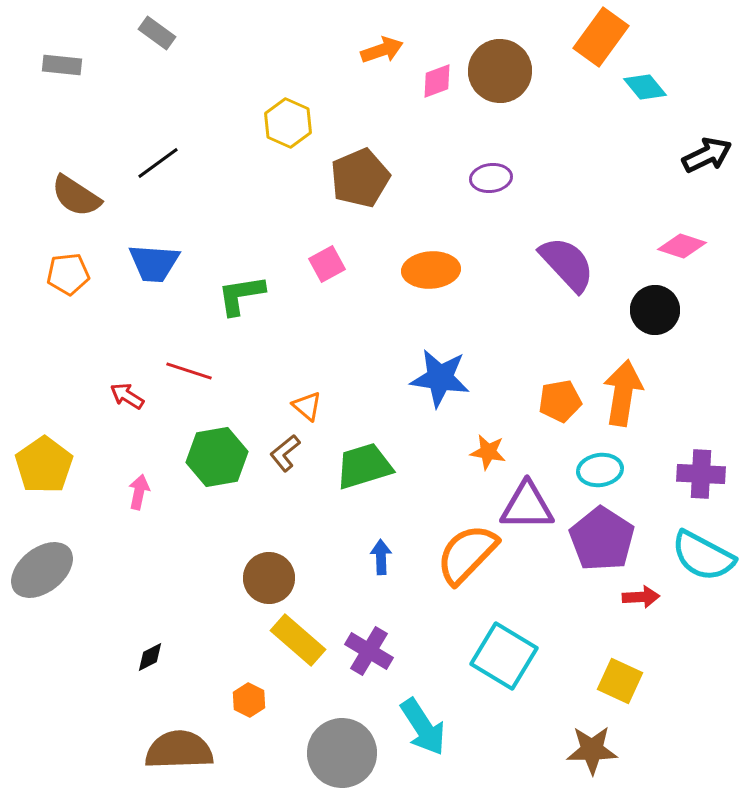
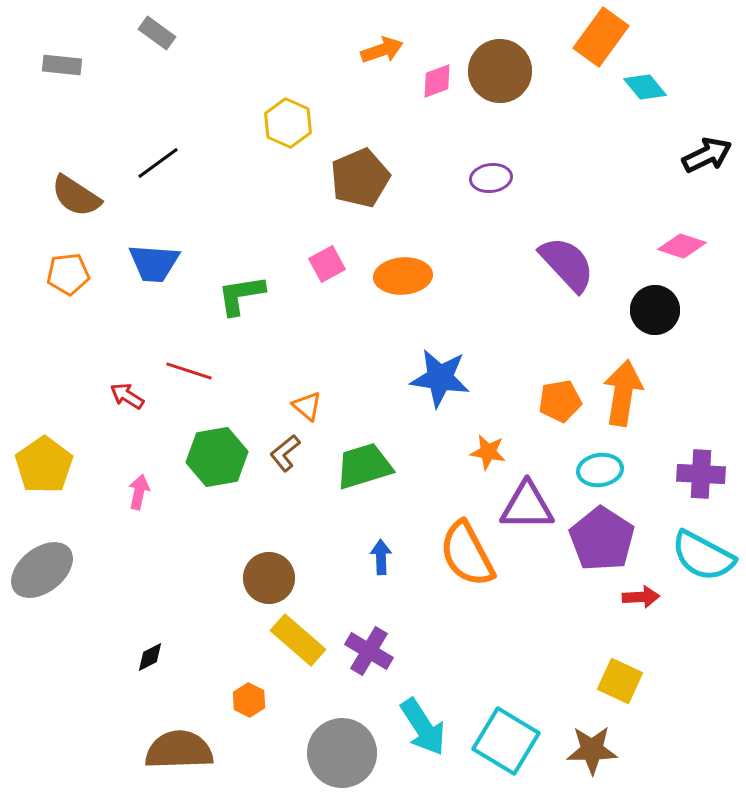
orange ellipse at (431, 270): moved 28 px left, 6 px down
orange semicircle at (467, 554): rotated 72 degrees counterclockwise
cyan square at (504, 656): moved 2 px right, 85 px down
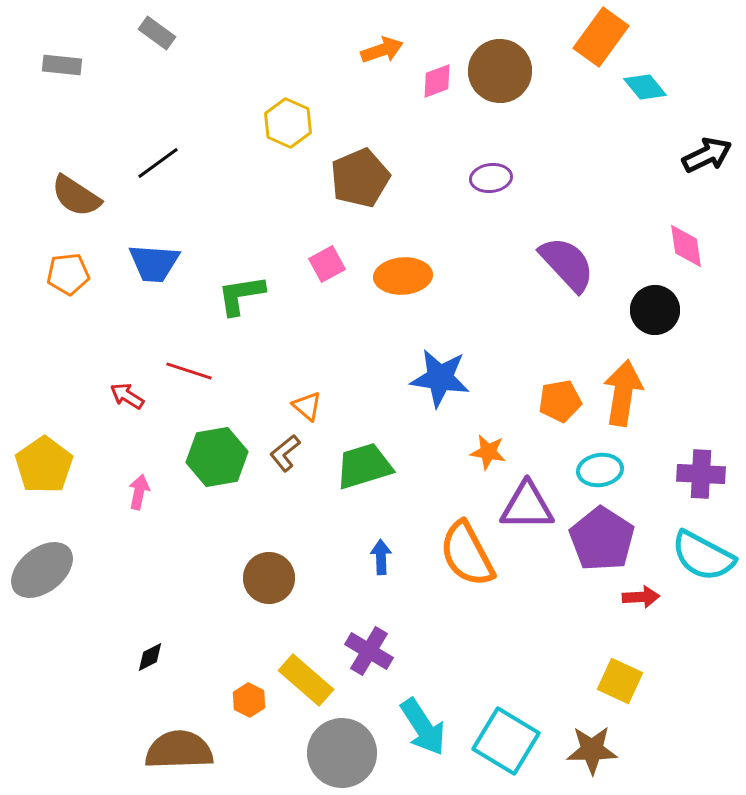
pink diamond at (682, 246): moved 4 px right; rotated 63 degrees clockwise
yellow rectangle at (298, 640): moved 8 px right, 40 px down
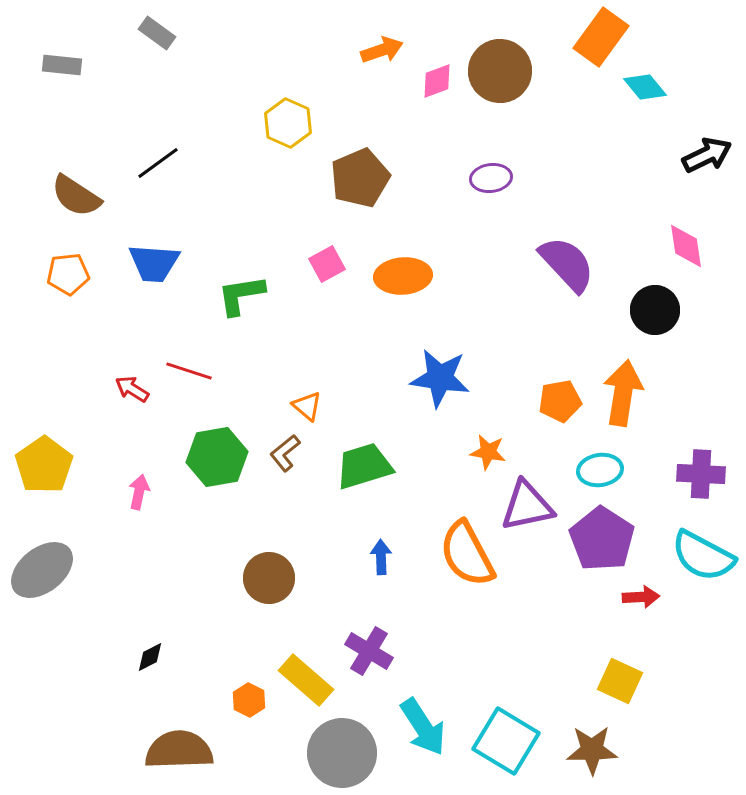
red arrow at (127, 396): moved 5 px right, 7 px up
purple triangle at (527, 506): rotated 12 degrees counterclockwise
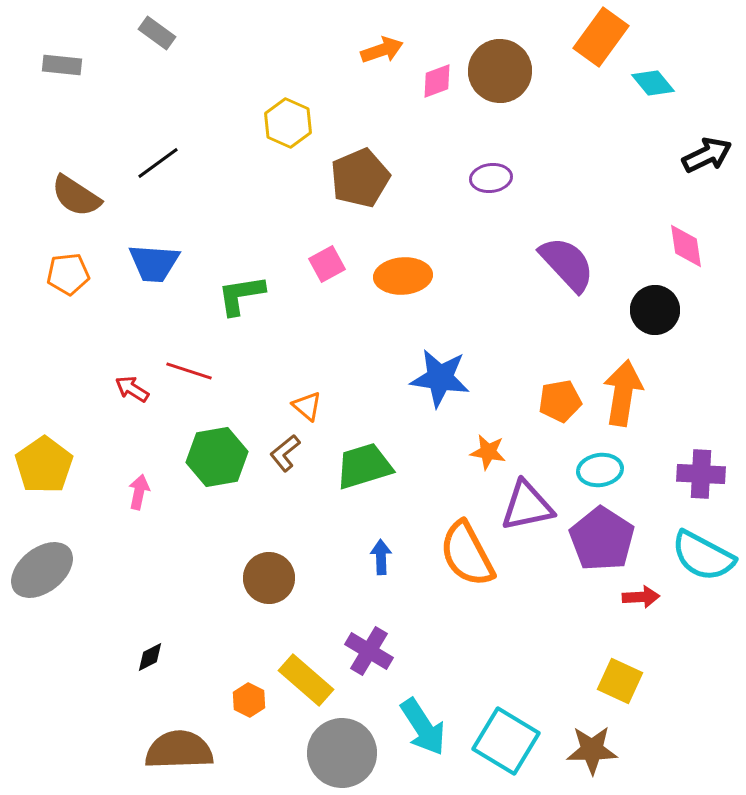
cyan diamond at (645, 87): moved 8 px right, 4 px up
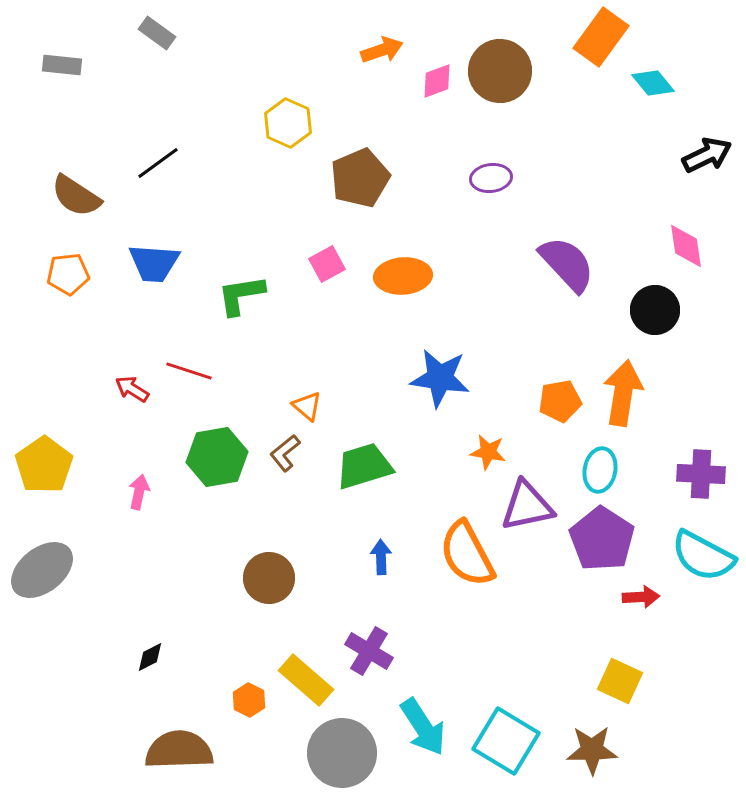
cyan ellipse at (600, 470): rotated 72 degrees counterclockwise
